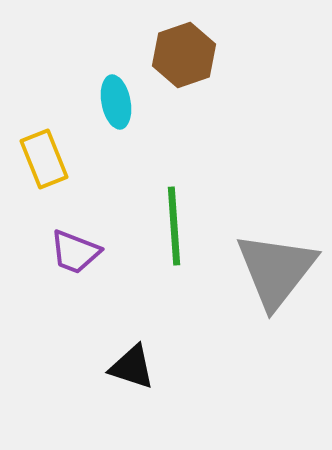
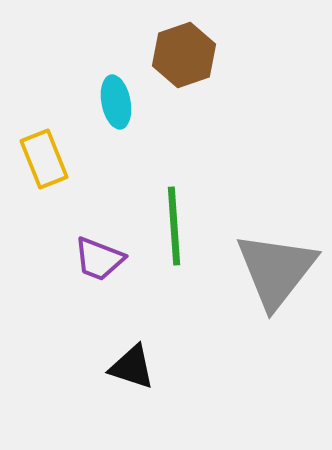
purple trapezoid: moved 24 px right, 7 px down
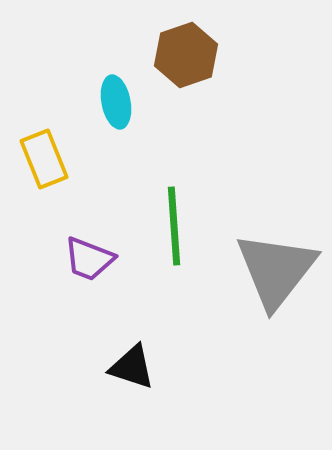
brown hexagon: moved 2 px right
purple trapezoid: moved 10 px left
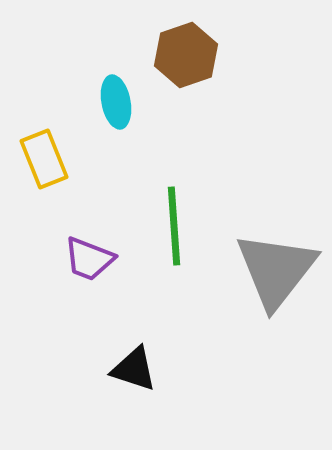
black triangle: moved 2 px right, 2 px down
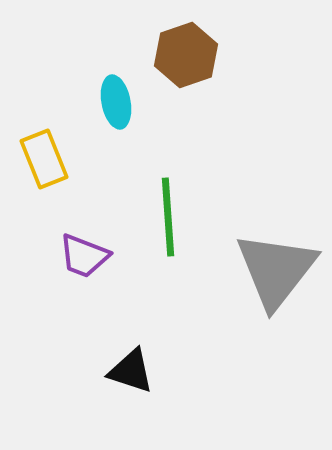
green line: moved 6 px left, 9 px up
purple trapezoid: moved 5 px left, 3 px up
black triangle: moved 3 px left, 2 px down
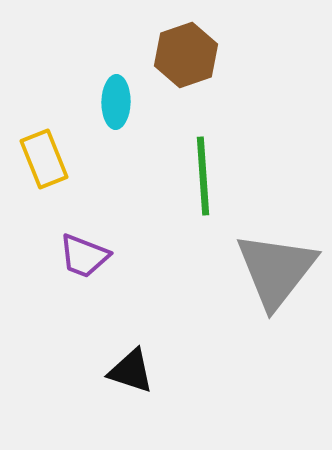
cyan ellipse: rotated 12 degrees clockwise
green line: moved 35 px right, 41 px up
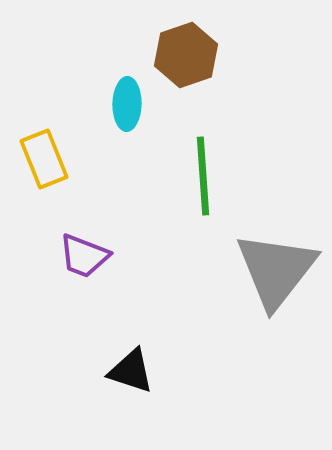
cyan ellipse: moved 11 px right, 2 px down
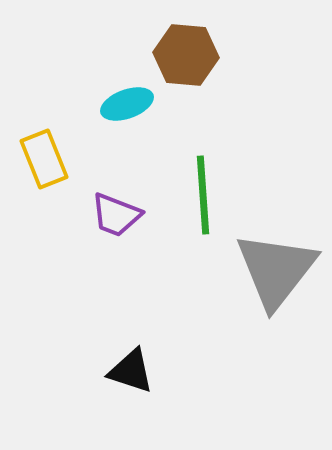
brown hexagon: rotated 24 degrees clockwise
cyan ellipse: rotated 69 degrees clockwise
green line: moved 19 px down
purple trapezoid: moved 32 px right, 41 px up
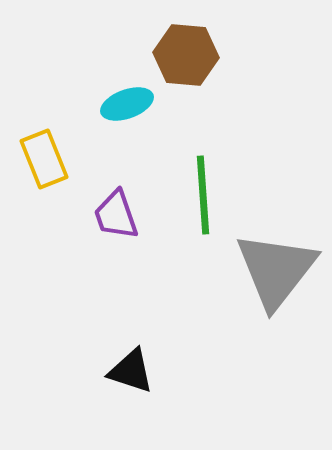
purple trapezoid: rotated 50 degrees clockwise
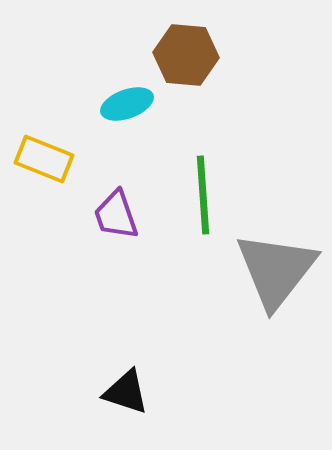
yellow rectangle: rotated 46 degrees counterclockwise
black triangle: moved 5 px left, 21 px down
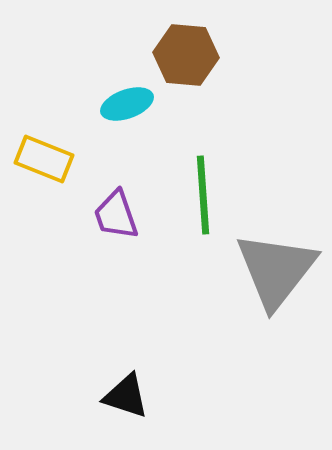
black triangle: moved 4 px down
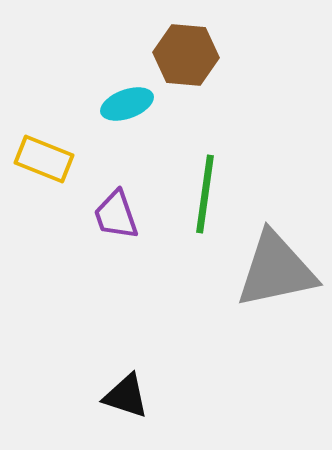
green line: moved 2 px right, 1 px up; rotated 12 degrees clockwise
gray triangle: rotated 40 degrees clockwise
